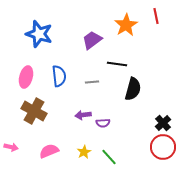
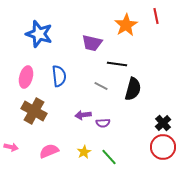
purple trapezoid: moved 3 px down; rotated 130 degrees counterclockwise
gray line: moved 9 px right, 4 px down; rotated 32 degrees clockwise
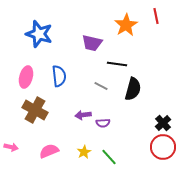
brown cross: moved 1 px right, 1 px up
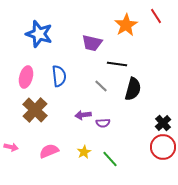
red line: rotated 21 degrees counterclockwise
gray line: rotated 16 degrees clockwise
brown cross: rotated 15 degrees clockwise
green line: moved 1 px right, 2 px down
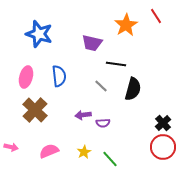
black line: moved 1 px left
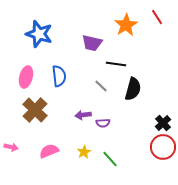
red line: moved 1 px right, 1 px down
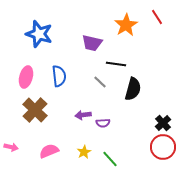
gray line: moved 1 px left, 4 px up
